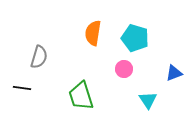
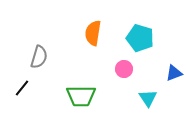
cyan pentagon: moved 5 px right
black line: rotated 60 degrees counterclockwise
green trapezoid: rotated 72 degrees counterclockwise
cyan triangle: moved 2 px up
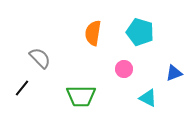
cyan pentagon: moved 6 px up
gray semicircle: moved 1 px right, 1 px down; rotated 60 degrees counterclockwise
cyan triangle: rotated 30 degrees counterclockwise
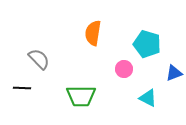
cyan pentagon: moved 7 px right, 12 px down
gray semicircle: moved 1 px left, 1 px down
black line: rotated 54 degrees clockwise
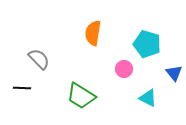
blue triangle: rotated 48 degrees counterclockwise
green trapezoid: rotated 32 degrees clockwise
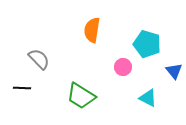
orange semicircle: moved 1 px left, 3 px up
pink circle: moved 1 px left, 2 px up
blue triangle: moved 2 px up
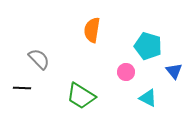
cyan pentagon: moved 1 px right, 2 px down
pink circle: moved 3 px right, 5 px down
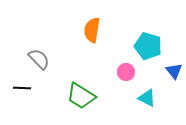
cyan triangle: moved 1 px left
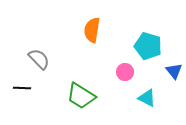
pink circle: moved 1 px left
